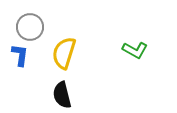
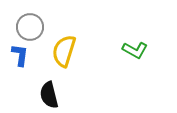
yellow semicircle: moved 2 px up
black semicircle: moved 13 px left
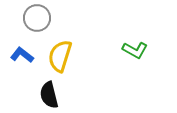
gray circle: moved 7 px right, 9 px up
yellow semicircle: moved 4 px left, 5 px down
blue L-shape: moved 2 px right; rotated 60 degrees counterclockwise
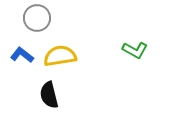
yellow semicircle: rotated 64 degrees clockwise
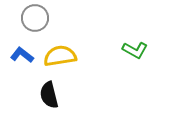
gray circle: moved 2 px left
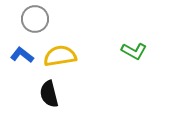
gray circle: moved 1 px down
green L-shape: moved 1 px left, 1 px down
black semicircle: moved 1 px up
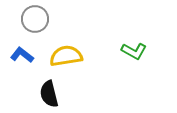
yellow semicircle: moved 6 px right
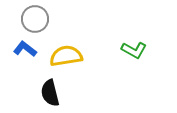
green L-shape: moved 1 px up
blue L-shape: moved 3 px right, 6 px up
black semicircle: moved 1 px right, 1 px up
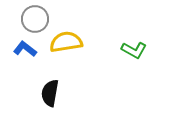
yellow semicircle: moved 14 px up
black semicircle: rotated 24 degrees clockwise
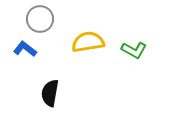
gray circle: moved 5 px right
yellow semicircle: moved 22 px right
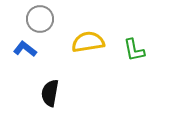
green L-shape: rotated 50 degrees clockwise
